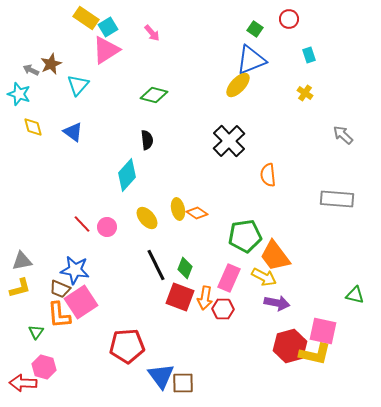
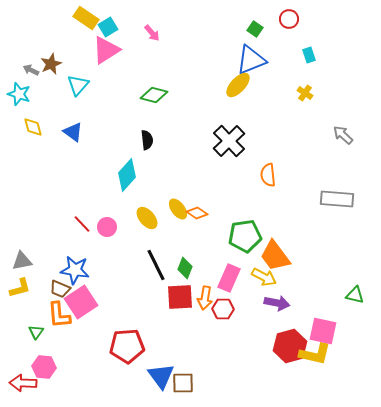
yellow ellipse at (178, 209): rotated 25 degrees counterclockwise
red square at (180, 297): rotated 24 degrees counterclockwise
pink hexagon at (44, 367): rotated 10 degrees counterclockwise
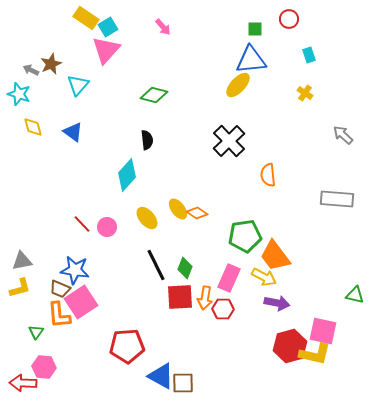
green square at (255, 29): rotated 35 degrees counterclockwise
pink arrow at (152, 33): moved 11 px right, 6 px up
pink triangle at (106, 50): rotated 16 degrees counterclockwise
blue triangle at (251, 60): rotated 16 degrees clockwise
blue triangle at (161, 376): rotated 24 degrees counterclockwise
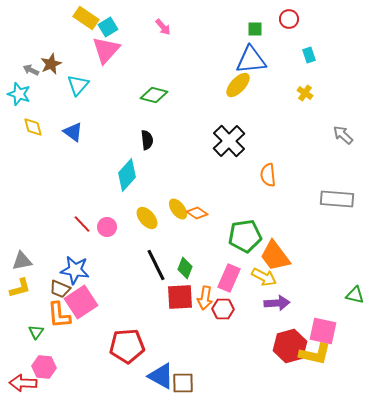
purple arrow at (277, 303): rotated 15 degrees counterclockwise
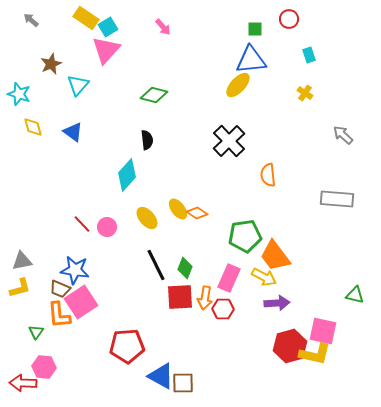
gray arrow at (31, 70): moved 50 px up; rotated 14 degrees clockwise
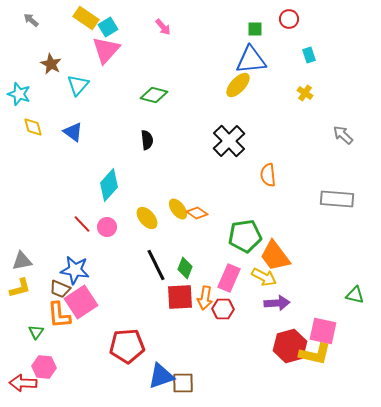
brown star at (51, 64): rotated 20 degrees counterclockwise
cyan diamond at (127, 175): moved 18 px left, 10 px down
blue triangle at (161, 376): rotated 48 degrees counterclockwise
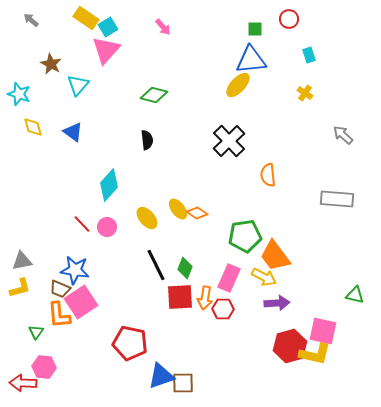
red pentagon at (127, 346): moved 3 px right, 3 px up; rotated 16 degrees clockwise
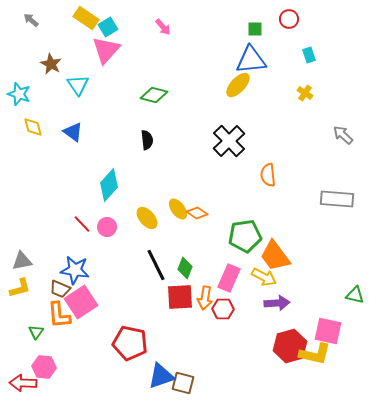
cyan triangle at (78, 85): rotated 15 degrees counterclockwise
pink square at (323, 331): moved 5 px right
brown square at (183, 383): rotated 15 degrees clockwise
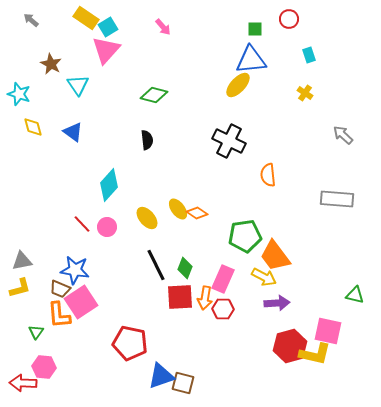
black cross at (229, 141): rotated 20 degrees counterclockwise
pink rectangle at (229, 278): moved 6 px left, 1 px down
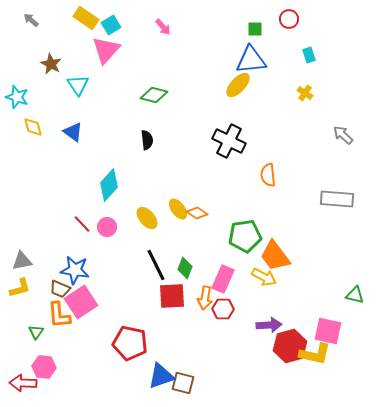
cyan square at (108, 27): moved 3 px right, 2 px up
cyan star at (19, 94): moved 2 px left, 3 px down
red square at (180, 297): moved 8 px left, 1 px up
purple arrow at (277, 303): moved 8 px left, 22 px down
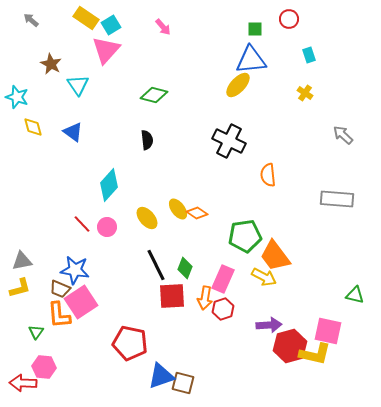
red hexagon at (223, 309): rotated 20 degrees counterclockwise
